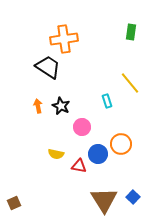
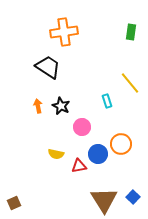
orange cross: moved 7 px up
red triangle: rotated 21 degrees counterclockwise
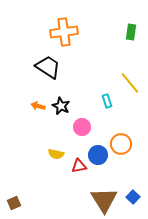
orange arrow: rotated 64 degrees counterclockwise
blue circle: moved 1 px down
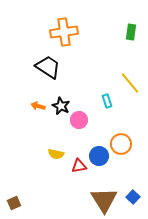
pink circle: moved 3 px left, 7 px up
blue circle: moved 1 px right, 1 px down
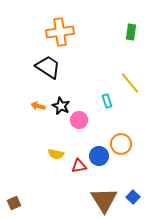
orange cross: moved 4 px left
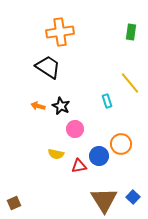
pink circle: moved 4 px left, 9 px down
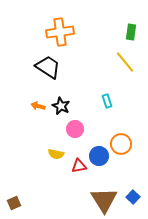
yellow line: moved 5 px left, 21 px up
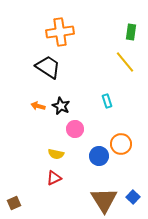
red triangle: moved 25 px left, 12 px down; rotated 14 degrees counterclockwise
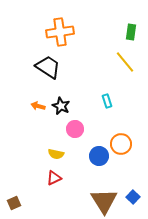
brown triangle: moved 1 px down
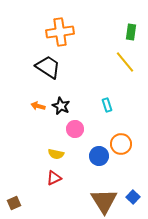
cyan rectangle: moved 4 px down
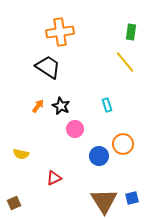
orange arrow: rotated 112 degrees clockwise
orange circle: moved 2 px right
yellow semicircle: moved 35 px left
blue square: moved 1 px left, 1 px down; rotated 32 degrees clockwise
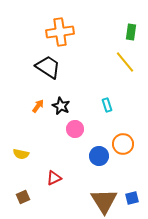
brown square: moved 9 px right, 6 px up
